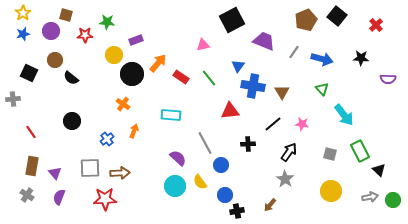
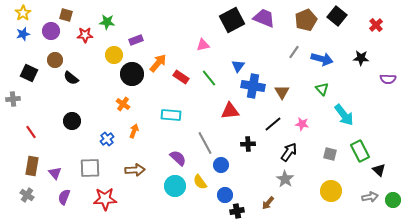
purple trapezoid at (264, 41): moved 23 px up
brown arrow at (120, 173): moved 15 px right, 3 px up
purple semicircle at (59, 197): moved 5 px right
brown arrow at (270, 205): moved 2 px left, 2 px up
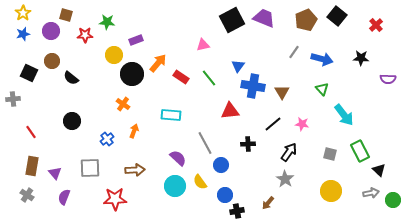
brown circle at (55, 60): moved 3 px left, 1 px down
gray arrow at (370, 197): moved 1 px right, 4 px up
red star at (105, 199): moved 10 px right
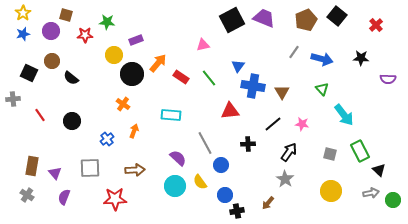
red line at (31, 132): moved 9 px right, 17 px up
